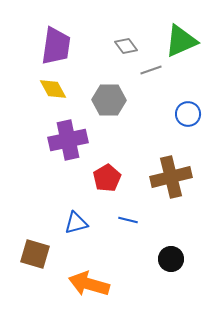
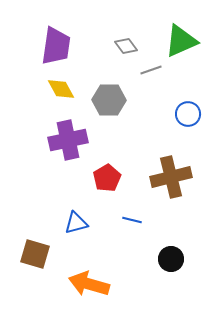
yellow diamond: moved 8 px right
blue line: moved 4 px right
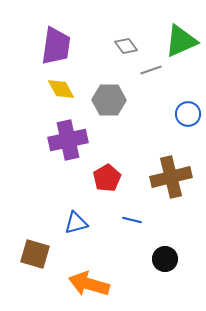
black circle: moved 6 px left
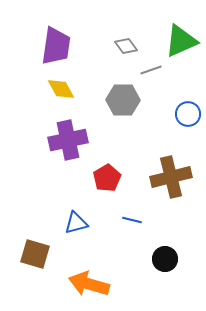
gray hexagon: moved 14 px right
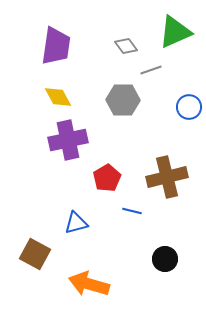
green triangle: moved 6 px left, 9 px up
yellow diamond: moved 3 px left, 8 px down
blue circle: moved 1 px right, 7 px up
brown cross: moved 4 px left
blue line: moved 9 px up
brown square: rotated 12 degrees clockwise
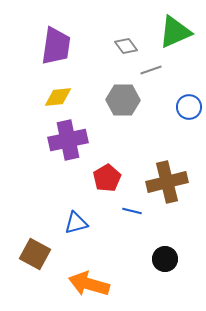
yellow diamond: rotated 68 degrees counterclockwise
brown cross: moved 5 px down
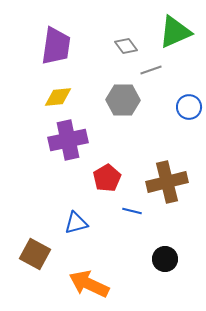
orange arrow: rotated 9 degrees clockwise
